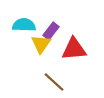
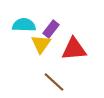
purple rectangle: moved 2 px up
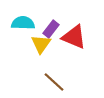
cyan semicircle: moved 1 px left, 2 px up
red triangle: moved 12 px up; rotated 28 degrees clockwise
